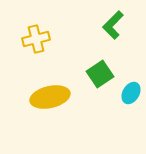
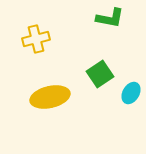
green L-shape: moved 3 px left, 7 px up; rotated 124 degrees counterclockwise
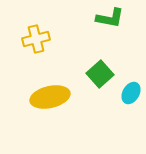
green square: rotated 8 degrees counterclockwise
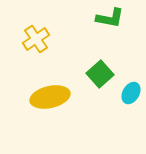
yellow cross: rotated 20 degrees counterclockwise
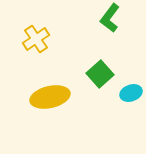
green L-shape: rotated 116 degrees clockwise
cyan ellipse: rotated 40 degrees clockwise
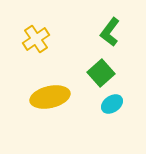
green L-shape: moved 14 px down
green square: moved 1 px right, 1 px up
cyan ellipse: moved 19 px left, 11 px down; rotated 15 degrees counterclockwise
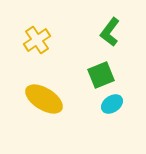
yellow cross: moved 1 px right, 1 px down
green square: moved 2 px down; rotated 20 degrees clockwise
yellow ellipse: moved 6 px left, 2 px down; rotated 45 degrees clockwise
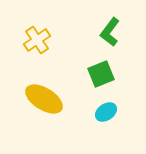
green square: moved 1 px up
cyan ellipse: moved 6 px left, 8 px down
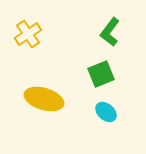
yellow cross: moved 9 px left, 6 px up
yellow ellipse: rotated 15 degrees counterclockwise
cyan ellipse: rotated 75 degrees clockwise
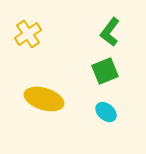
green square: moved 4 px right, 3 px up
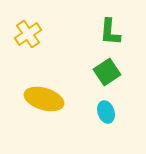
green L-shape: rotated 32 degrees counterclockwise
green square: moved 2 px right, 1 px down; rotated 12 degrees counterclockwise
cyan ellipse: rotated 30 degrees clockwise
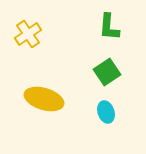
green L-shape: moved 1 px left, 5 px up
